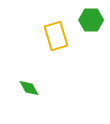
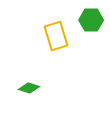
green diamond: rotated 45 degrees counterclockwise
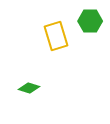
green hexagon: moved 1 px left, 1 px down
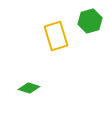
green hexagon: rotated 15 degrees counterclockwise
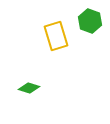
green hexagon: rotated 25 degrees counterclockwise
